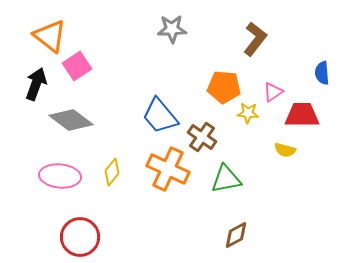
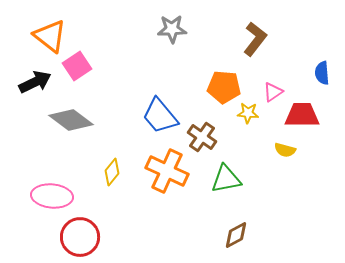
black arrow: moved 1 px left, 2 px up; rotated 44 degrees clockwise
orange cross: moved 1 px left, 2 px down
pink ellipse: moved 8 px left, 20 px down
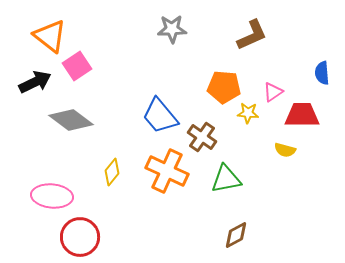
brown L-shape: moved 3 px left, 4 px up; rotated 28 degrees clockwise
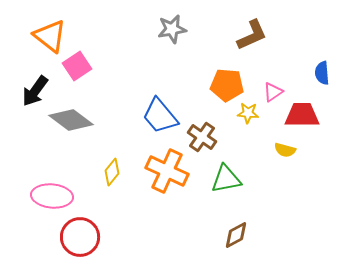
gray star: rotated 8 degrees counterclockwise
black arrow: moved 9 px down; rotated 152 degrees clockwise
orange pentagon: moved 3 px right, 2 px up
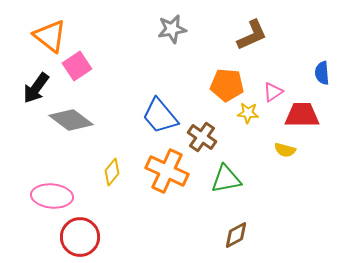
black arrow: moved 1 px right, 3 px up
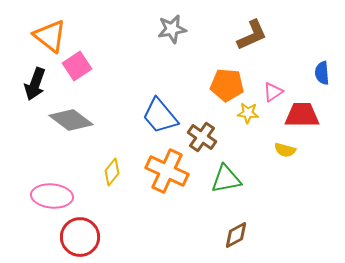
black arrow: moved 1 px left, 4 px up; rotated 16 degrees counterclockwise
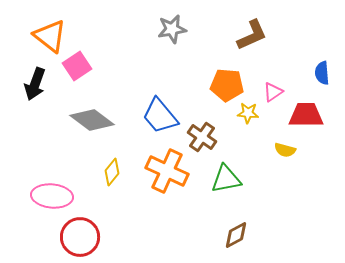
red trapezoid: moved 4 px right
gray diamond: moved 21 px right
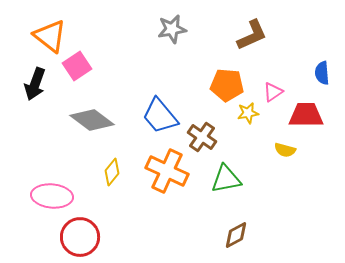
yellow star: rotated 15 degrees counterclockwise
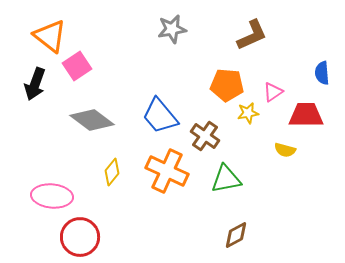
brown cross: moved 3 px right, 1 px up
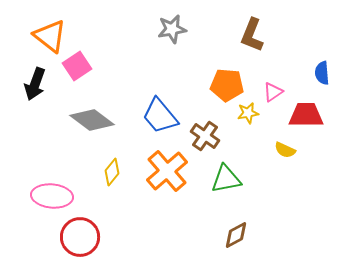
brown L-shape: rotated 136 degrees clockwise
yellow semicircle: rotated 10 degrees clockwise
orange cross: rotated 24 degrees clockwise
